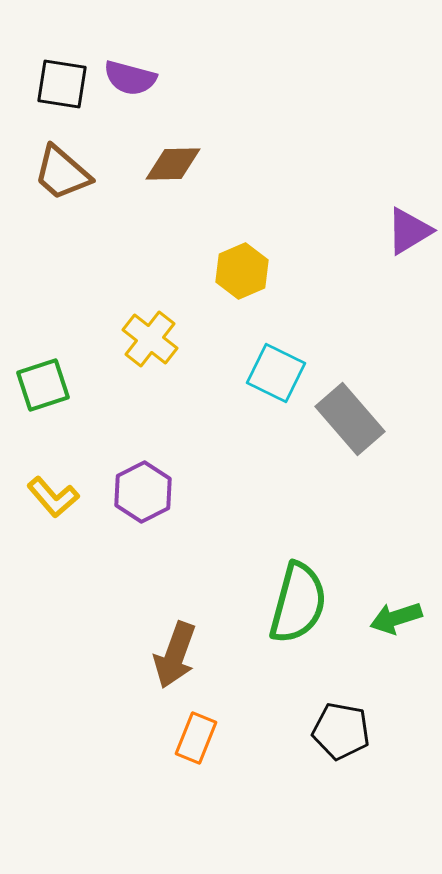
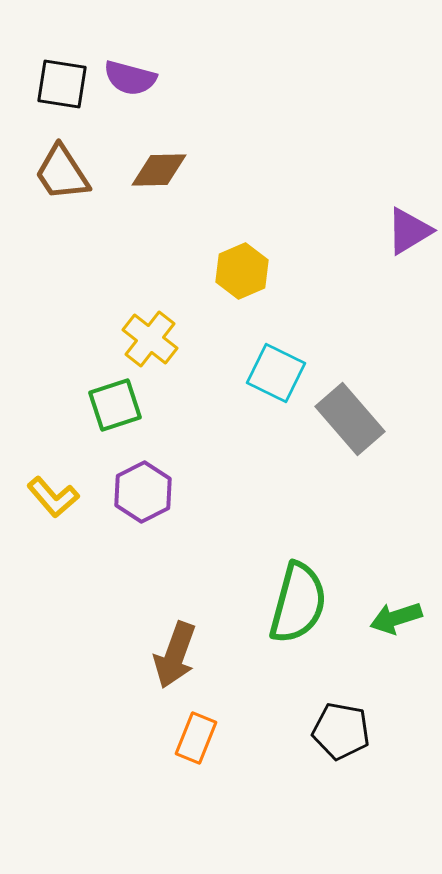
brown diamond: moved 14 px left, 6 px down
brown trapezoid: rotated 16 degrees clockwise
green square: moved 72 px right, 20 px down
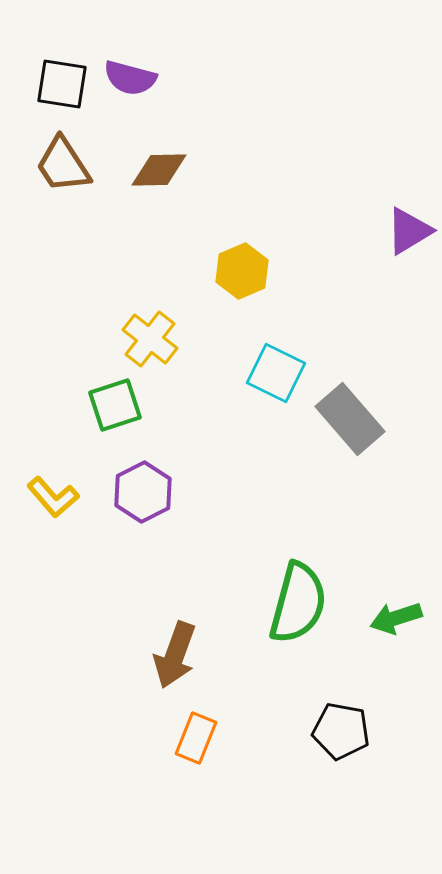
brown trapezoid: moved 1 px right, 8 px up
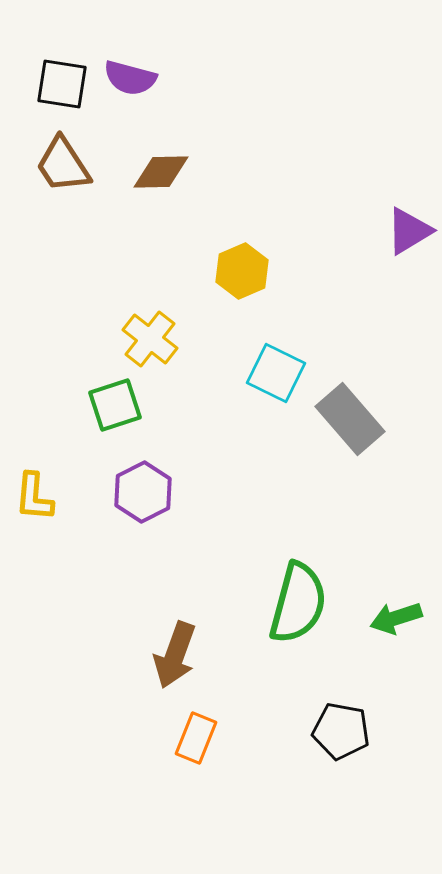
brown diamond: moved 2 px right, 2 px down
yellow L-shape: moved 19 px left; rotated 46 degrees clockwise
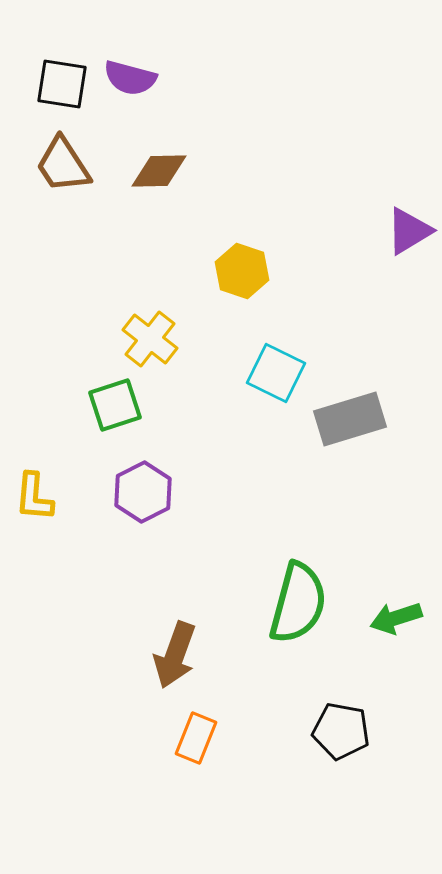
brown diamond: moved 2 px left, 1 px up
yellow hexagon: rotated 18 degrees counterclockwise
gray rectangle: rotated 66 degrees counterclockwise
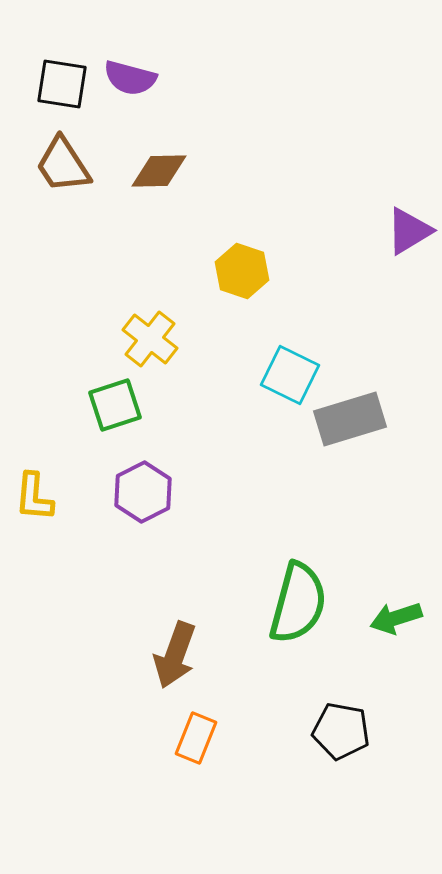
cyan square: moved 14 px right, 2 px down
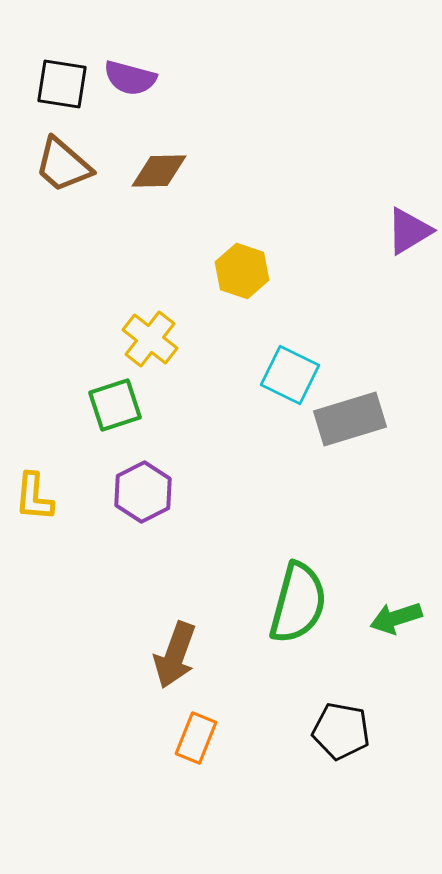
brown trapezoid: rotated 16 degrees counterclockwise
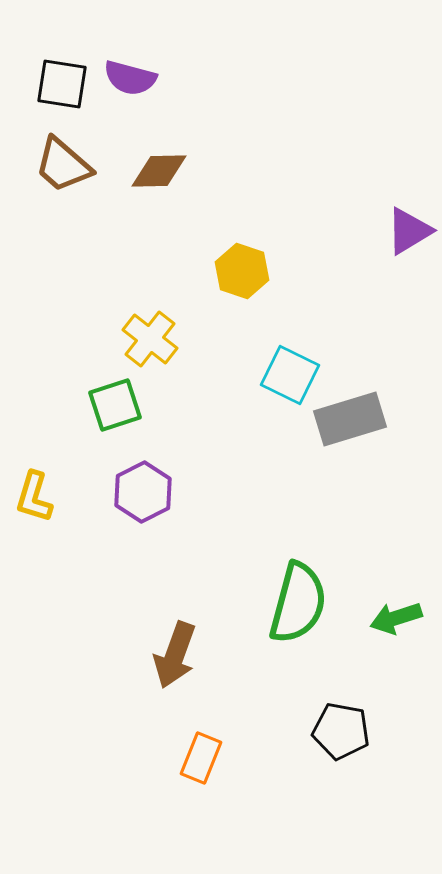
yellow L-shape: rotated 12 degrees clockwise
orange rectangle: moved 5 px right, 20 px down
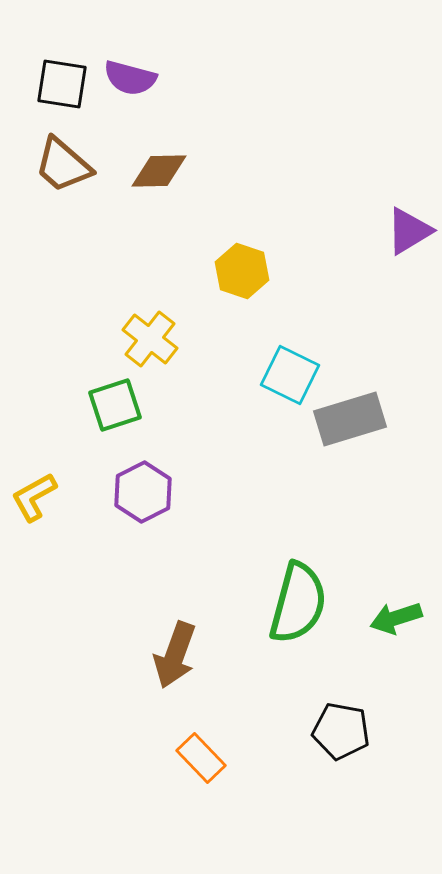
yellow L-shape: rotated 44 degrees clockwise
orange rectangle: rotated 66 degrees counterclockwise
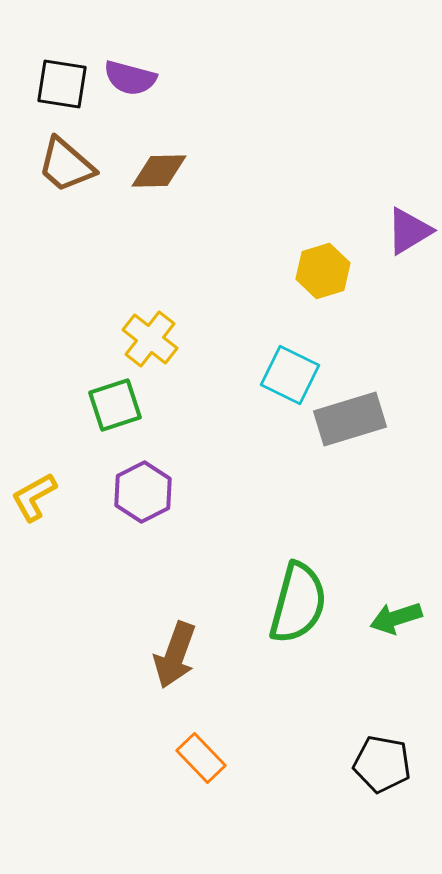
brown trapezoid: moved 3 px right
yellow hexagon: moved 81 px right; rotated 24 degrees clockwise
black pentagon: moved 41 px right, 33 px down
